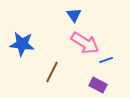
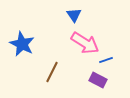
blue star: rotated 20 degrees clockwise
purple rectangle: moved 5 px up
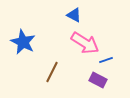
blue triangle: rotated 28 degrees counterclockwise
blue star: moved 1 px right, 2 px up
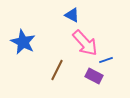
blue triangle: moved 2 px left
pink arrow: rotated 16 degrees clockwise
brown line: moved 5 px right, 2 px up
purple rectangle: moved 4 px left, 4 px up
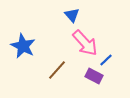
blue triangle: rotated 21 degrees clockwise
blue star: moved 4 px down
blue line: rotated 24 degrees counterclockwise
brown line: rotated 15 degrees clockwise
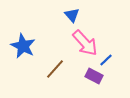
brown line: moved 2 px left, 1 px up
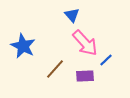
purple rectangle: moved 9 px left; rotated 30 degrees counterclockwise
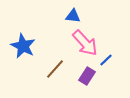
blue triangle: moved 1 px right, 1 px down; rotated 42 degrees counterclockwise
purple rectangle: moved 2 px right; rotated 54 degrees counterclockwise
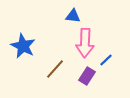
pink arrow: rotated 44 degrees clockwise
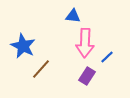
blue line: moved 1 px right, 3 px up
brown line: moved 14 px left
